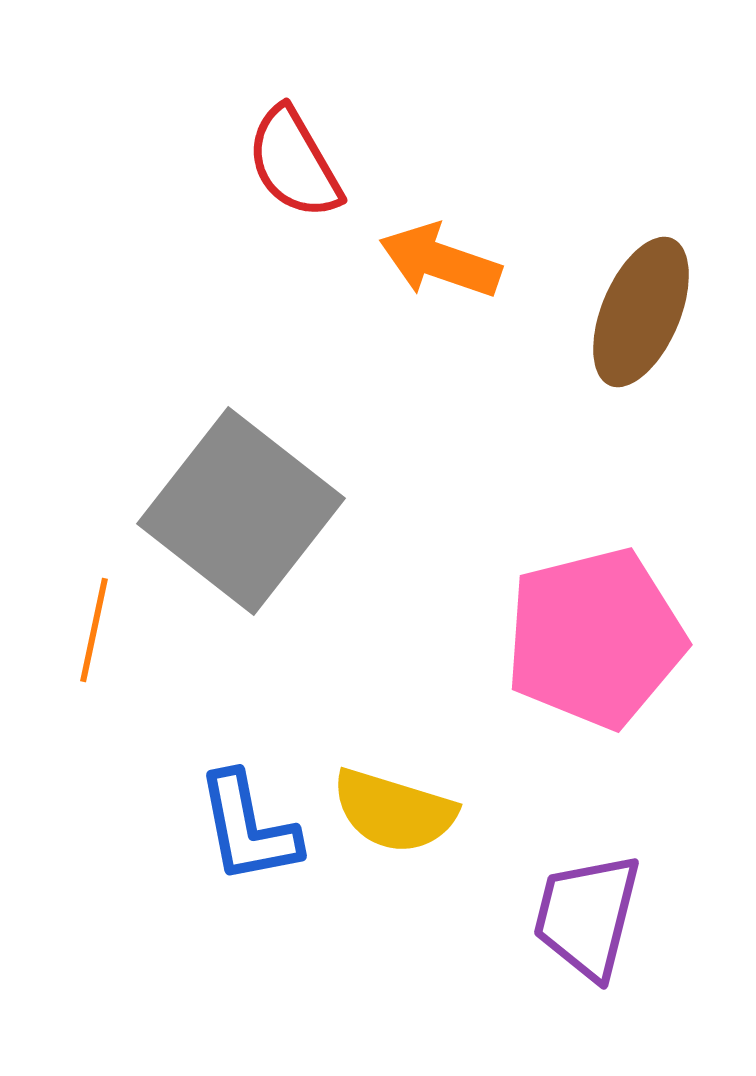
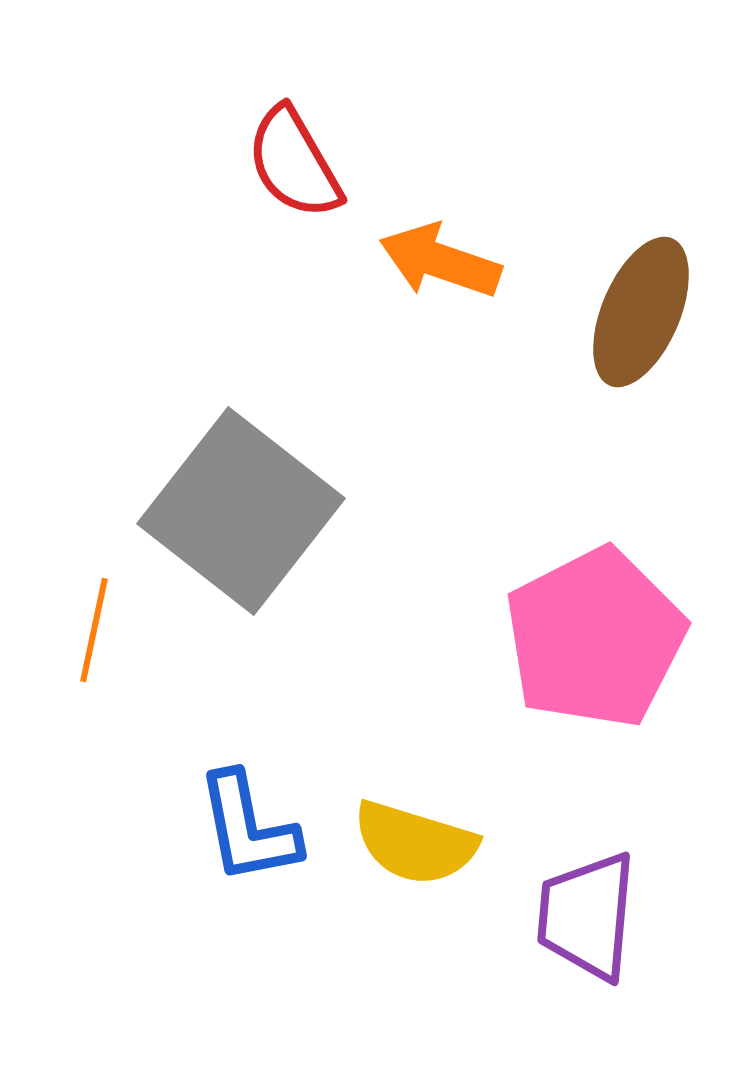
pink pentagon: rotated 13 degrees counterclockwise
yellow semicircle: moved 21 px right, 32 px down
purple trapezoid: rotated 9 degrees counterclockwise
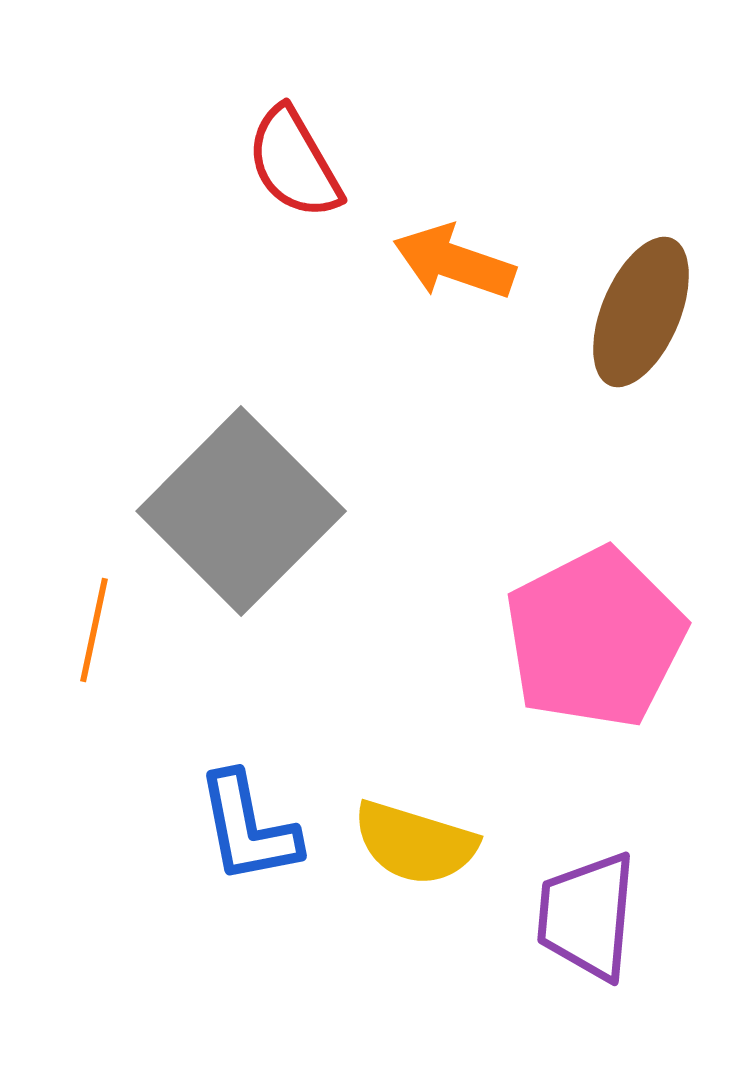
orange arrow: moved 14 px right, 1 px down
gray square: rotated 7 degrees clockwise
